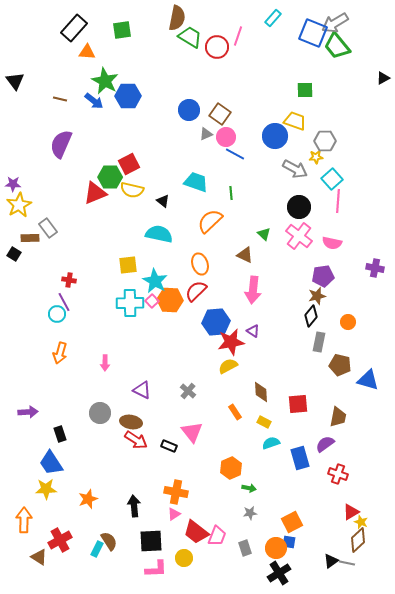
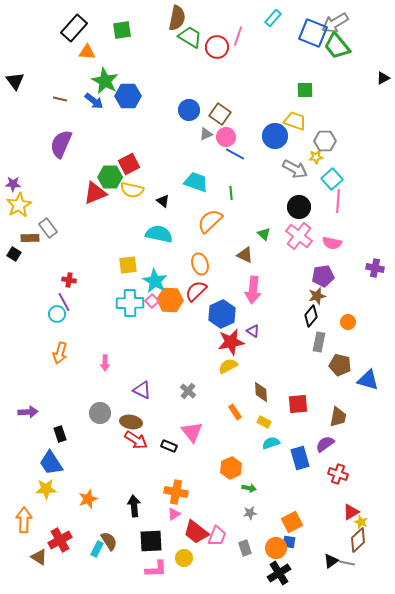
blue hexagon at (216, 322): moved 6 px right, 8 px up; rotated 20 degrees counterclockwise
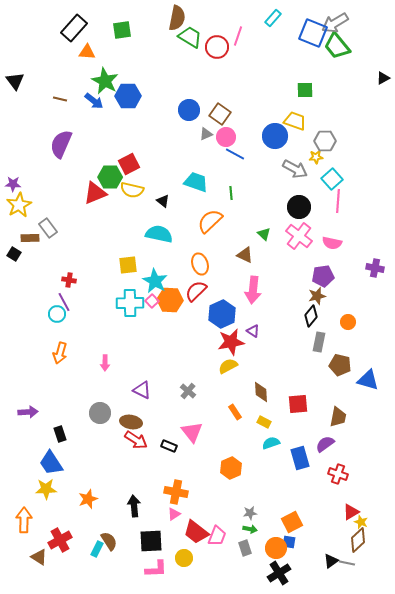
green arrow at (249, 488): moved 1 px right, 41 px down
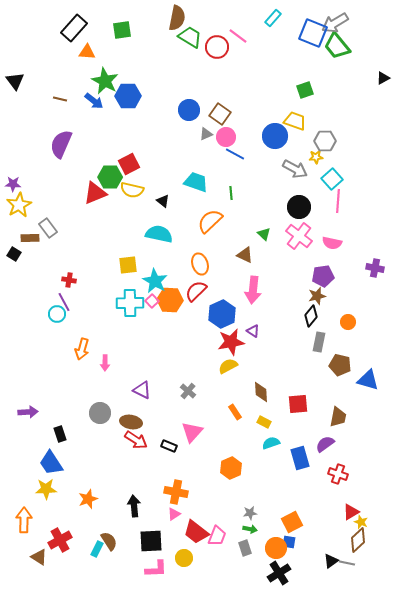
pink line at (238, 36): rotated 72 degrees counterclockwise
green square at (305, 90): rotated 18 degrees counterclockwise
orange arrow at (60, 353): moved 22 px right, 4 px up
pink triangle at (192, 432): rotated 20 degrees clockwise
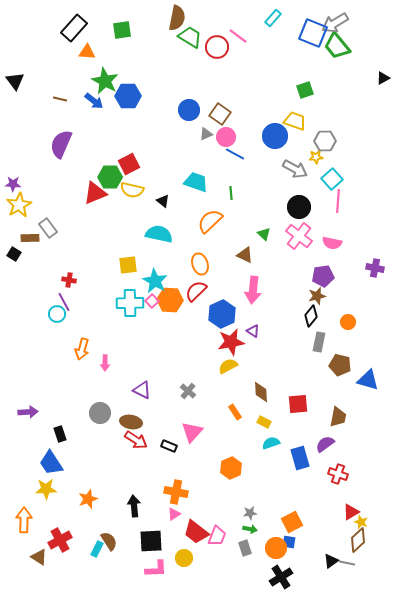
black cross at (279, 573): moved 2 px right, 4 px down
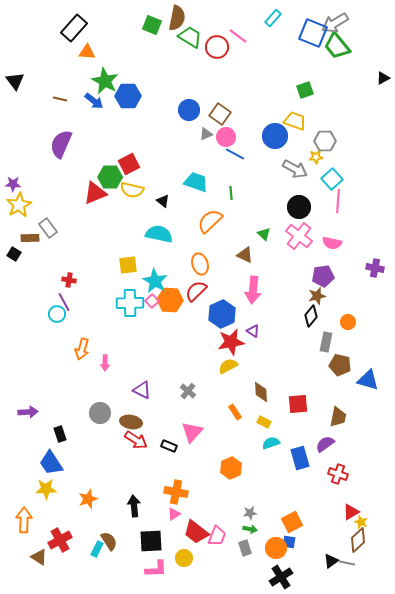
green square at (122, 30): moved 30 px right, 5 px up; rotated 30 degrees clockwise
gray rectangle at (319, 342): moved 7 px right
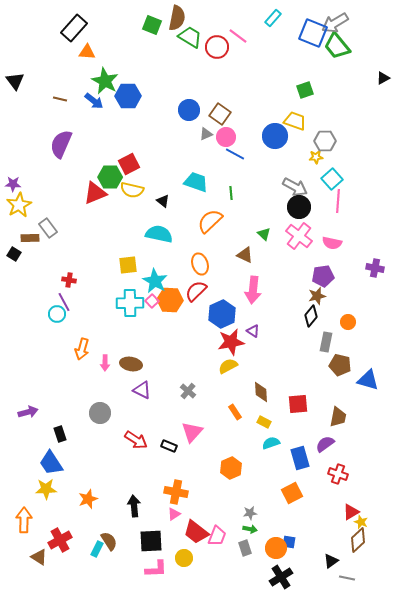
gray arrow at (295, 169): moved 18 px down
purple arrow at (28, 412): rotated 12 degrees counterclockwise
brown ellipse at (131, 422): moved 58 px up
orange square at (292, 522): moved 29 px up
gray line at (347, 563): moved 15 px down
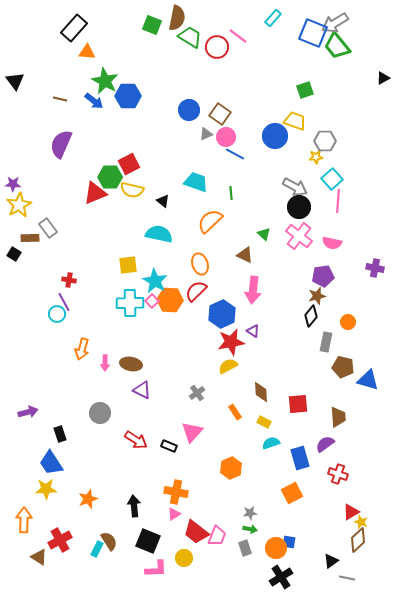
brown pentagon at (340, 365): moved 3 px right, 2 px down
gray cross at (188, 391): moved 9 px right, 2 px down; rotated 14 degrees clockwise
brown trapezoid at (338, 417): rotated 15 degrees counterclockwise
black square at (151, 541): moved 3 px left; rotated 25 degrees clockwise
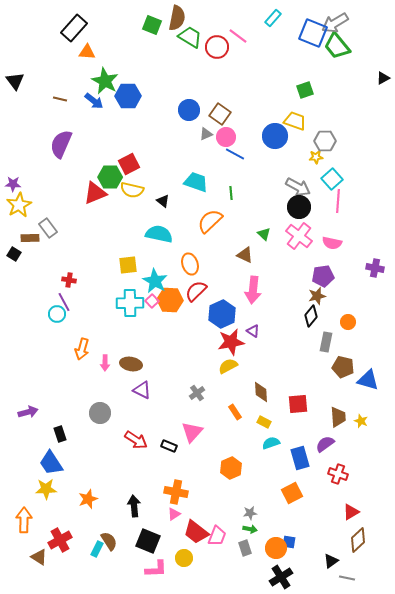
gray arrow at (295, 187): moved 3 px right
orange ellipse at (200, 264): moved 10 px left
yellow star at (361, 522): moved 101 px up
